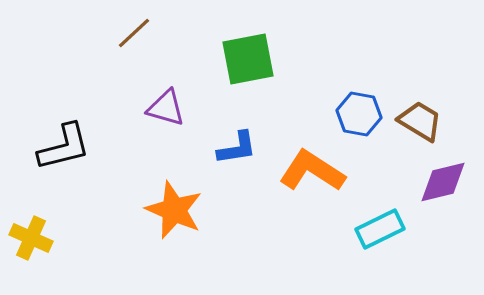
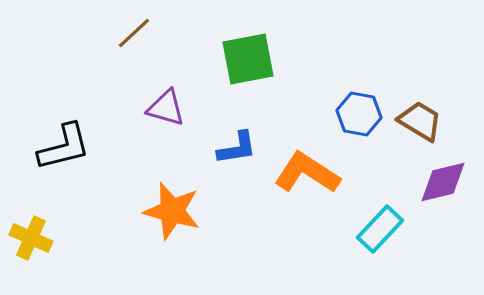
orange L-shape: moved 5 px left, 2 px down
orange star: moved 2 px left, 1 px down; rotated 8 degrees counterclockwise
cyan rectangle: rotated 21 degrees counterclockwise
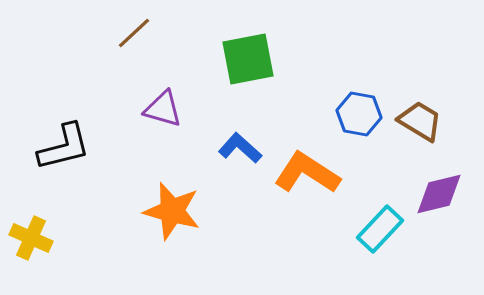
purple triangle: moved 3 px left, 1 px down
blue L-shape: moved 3 px right; rotated 129 degrees counterclockwise
purple diamond: moved 4 px left, 12 px down
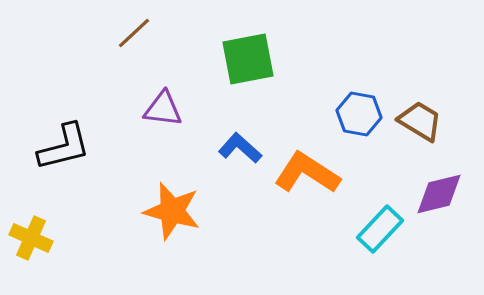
purple triangle: rotated 9 degrees counterclockwise
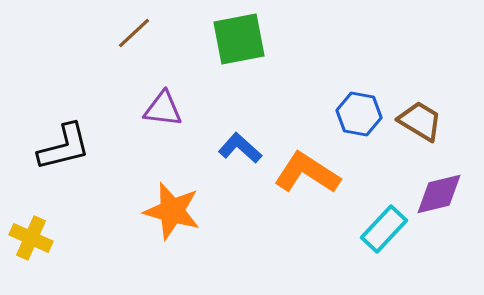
green square: moved 9 px left, 20 px up
cyan rectangle: moved 4 px right
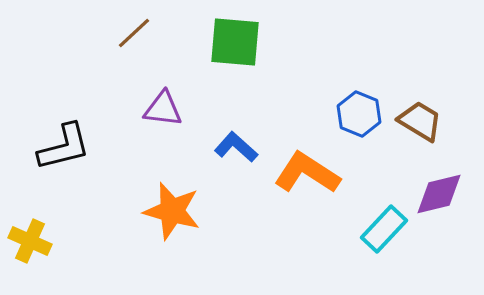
green square: moved 4 px left, 3 px down; rotated 16 degrees clockwise
blue hexagon: rotated 12 degrees clockwise
blue L-shape: moved 4 px left, 1 px up
yellow cross: moved 1 px left, 3 px down
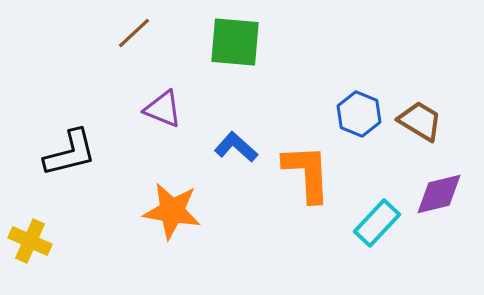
purple triangle: rotated 15 degrees clockwise
black L-shape: moved 6 px right, 6 px down
orange L-shape: rotated 54 degrees clockwise
orange star: rotated 6 degrees counterclockwise
cyan rectangle: moved 7 px left, 6 px up
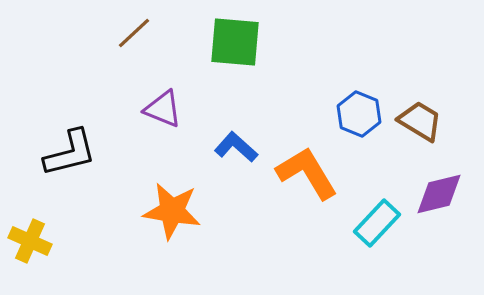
orange L-shape: rotated 28 degrees counterclockwise
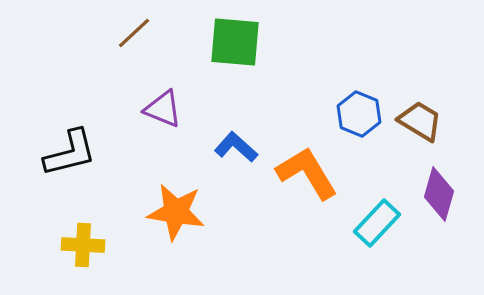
purple diamond: rotated 60 degrees counterclockwise
orange star: moved 4 px right, 1 px down
yellow cross: moved 53 px right, 4 px down; rotated 21 degrees counterclockwise
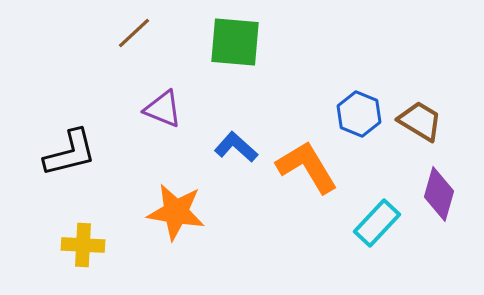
orange L-shape: moved 6 px up
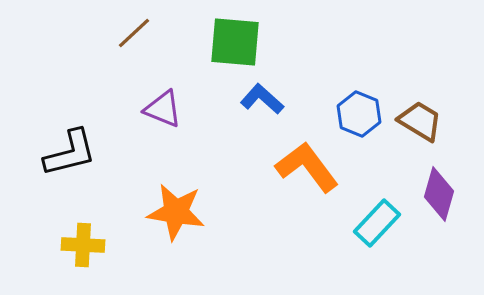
blue L-shape: moved 26 px right, 48 px up
orange L-shape: rotated 6 degrees counterclockwise
